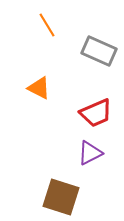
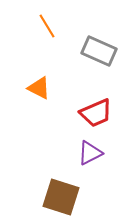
orange line: moved 1 px down
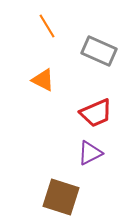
orange triangle: moved 4 px right, 8 px up
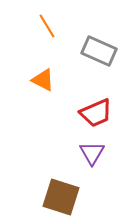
purple triangle: moved 2 px right; rotated 32 degrees counterclockwise
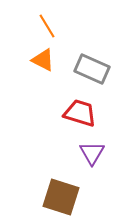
gray rectangle: moved 7 px left, 18 px down
orange triangle: moved 20 px up
red trapezoid: moved 16 px left; rotated 140 degrees counterclockwise
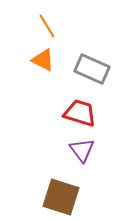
purple triangle: moved 10 px left, 3 px up; rotated 8 degrees counterclockwise
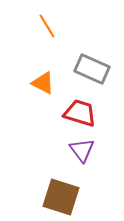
orange triangle: moved 23 px down
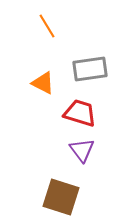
gray rectangle: moved 2 px left; rotated 32 degrees counterclockwise
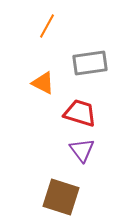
orange line: rotated 60 degrees clockwise
gray rectangle: moved 6 px up
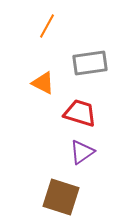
purple triangle: moved 2 px down; rotated 32 degrees clockwise
